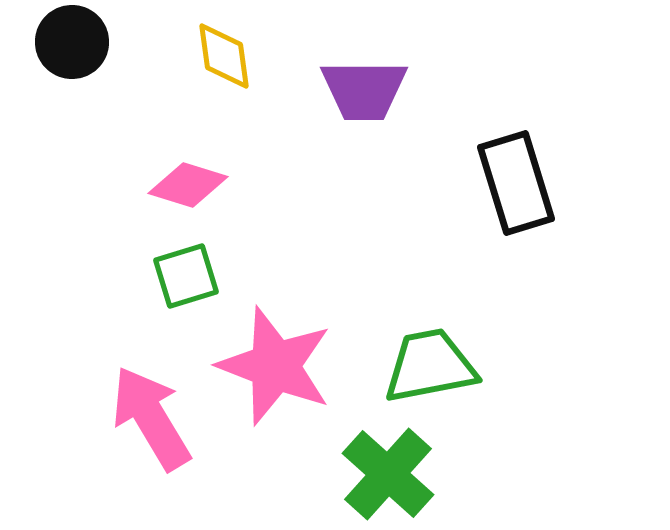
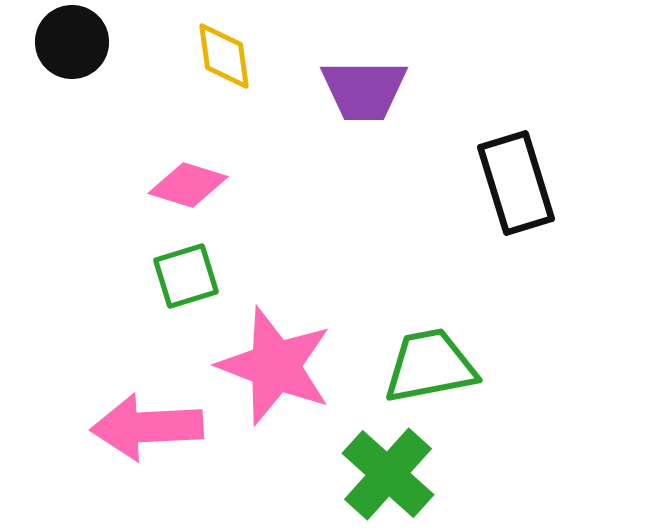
pink arrow: moved 4 px left, 9 px down; rotated 62 degrees counterclockwise
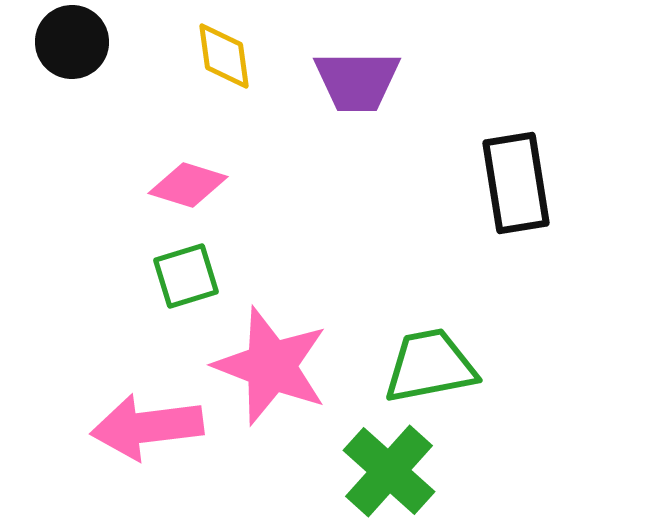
purple trapezoid: moved 7 px left, 9 px up
black rectangle: rotated 8 degrees clockwise
pink star: moved 4 px left
pink arrow: rotated 4 degrees counterclockwise
green cross: moved 1 px right, 3 px up
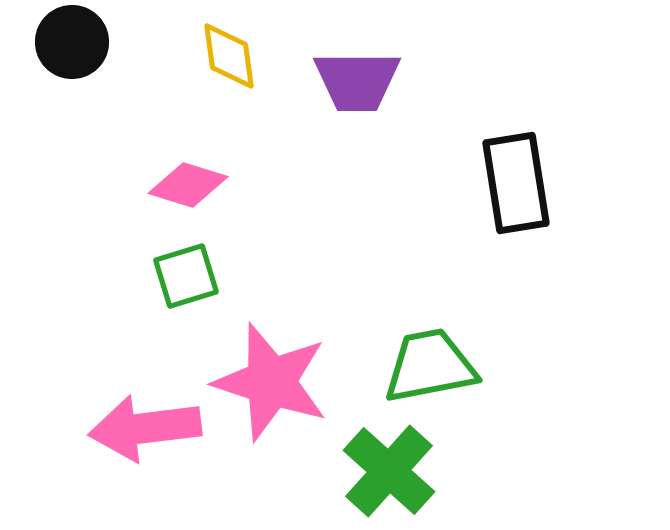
yellow diamond: moved 5 px right
pink star: moved 16 px down; rotated 3 degrees counterclockwise
pink arrow: moved 2 px left, 1 px down
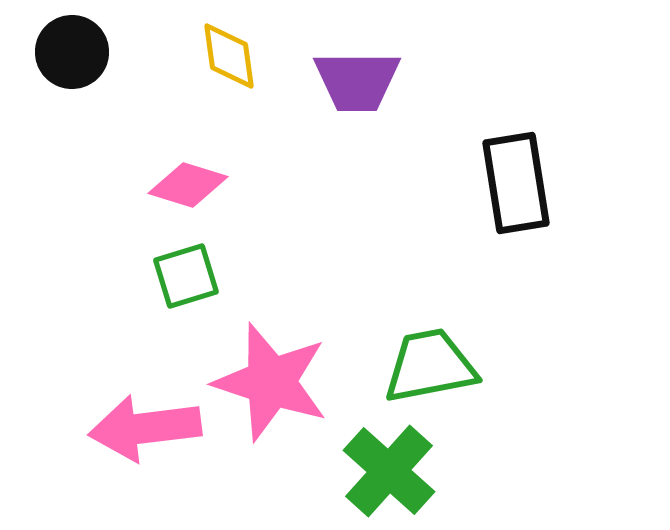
black circle: moved 10 px down
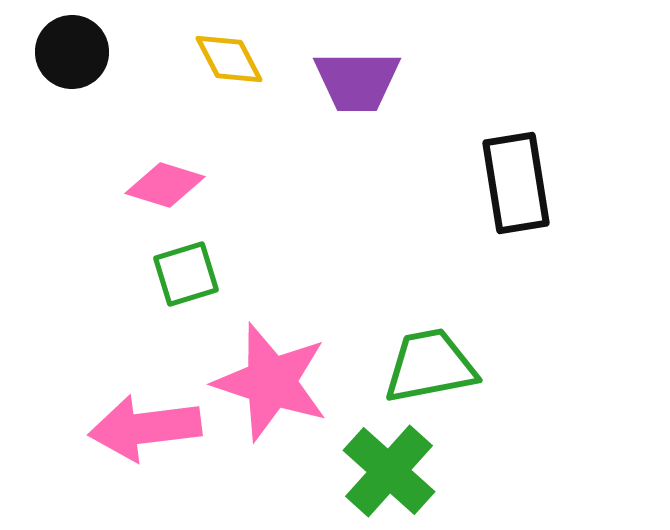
yellow diamond: moved 3 px down; rotated 20 degrees counterclockwise
pink diamond: moved 23 px left
green square: moved 2 px up
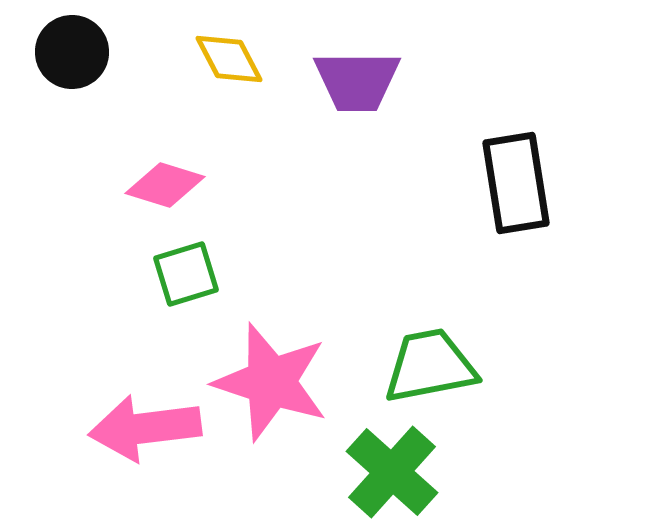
green cross: moved 3 px right, 1 px down
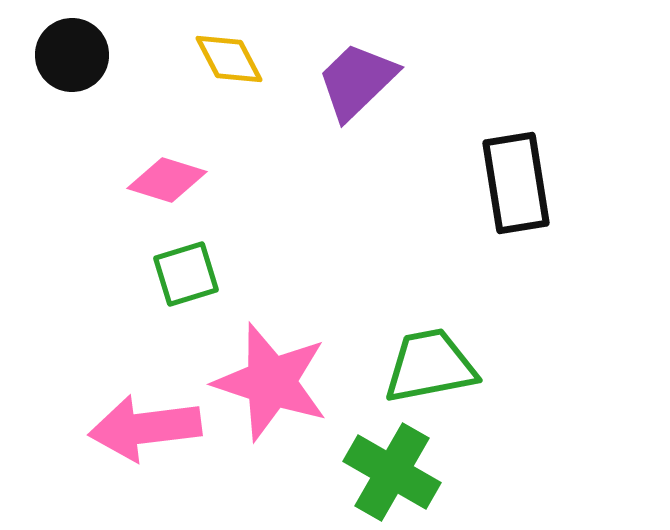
black circle: moved 3 px down
purple trapezoid: rotated 136 degrees clockwise
pink diamond: moved 2 px right, 5 px up
green cross: rotated 12 degrees counterclockwise
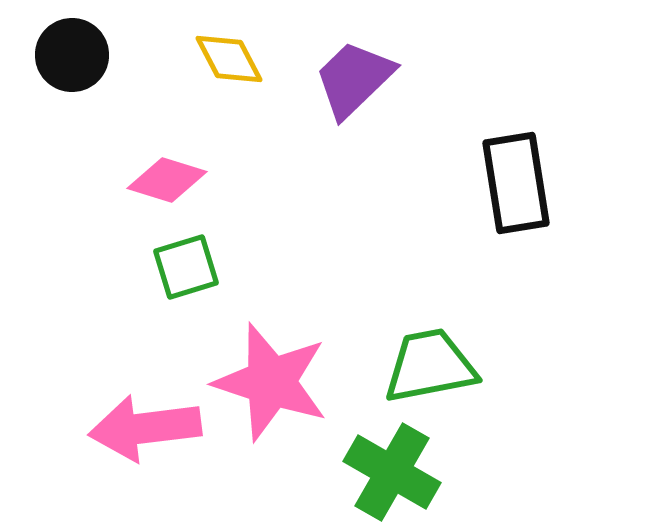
purple trapezoid: moved 3 px left, 2 px up
green square: moved 7 px up
